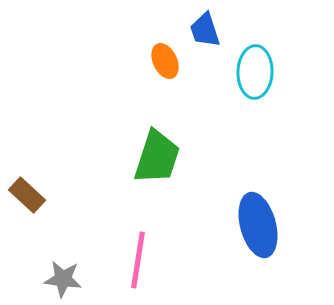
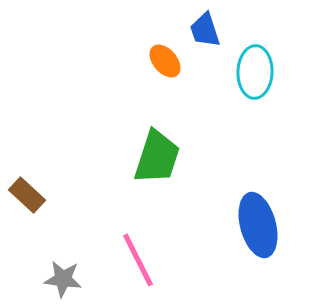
orange ellipse: rotated 16 degrees counterclockwise
pink line: rotated 36 degrees counterclockwise
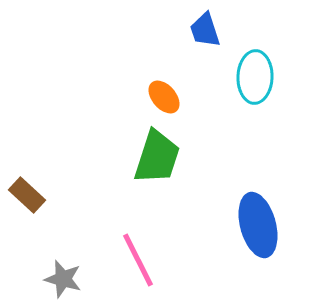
orange ellipse: moved 1 px left, 36 px down
cyan ellipse: moved 5 px down
gray star: rotated 9 degrees clockwise
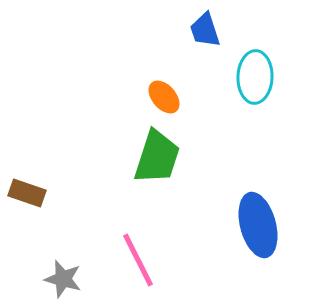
brown rectangle: moved 2 px up; rotated 24 degrees counterclockwise
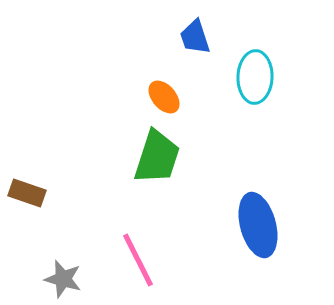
blue trapezoid: moved 10 px left, 7 px down
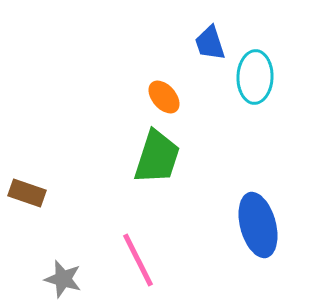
blue trapezoid: moved 15 px right, 6 px down
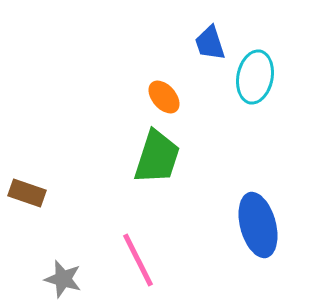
cyan ellipse: rotated 9 degrees clockwise
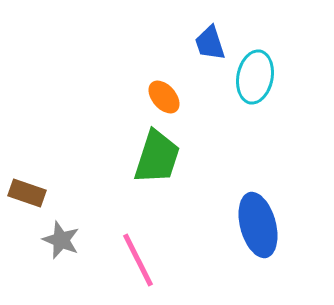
gray star: moved 2 px left, 39 px up; rotated 6 degrees clockwise
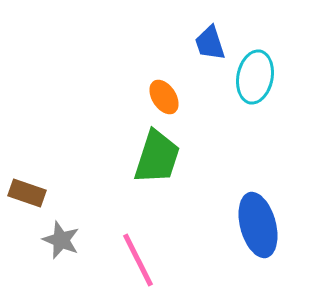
orange ellipse: rotated 8 degrees clockwise
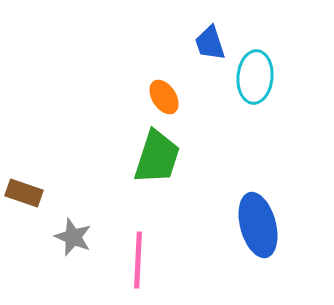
cyan ellipse: rotated 6 degrees counterclockwise
brown rectangle: moved 3 px left
gray star: moved 12 px right, 3 px up
pink line: rotated 30 degrees clockwise
